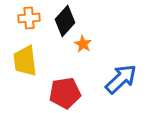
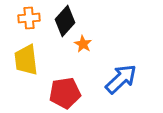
yellow trapezoid: moved 1 px right, 1 px up
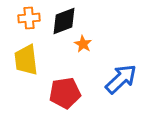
black diamond: moved 1 px left; rotated 28 degrees clockwise
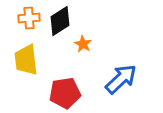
black diamond: moved 4 px left; rotated 12 degrees counterclockwise
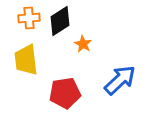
blue arrow: moved 1 px left, 1 px down
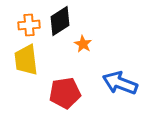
orange cross: moved 7 px down
blue arrow: moved 3 px down; rotated 116 degrees counterclockwise
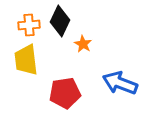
black diamond: rotated 32 degrees counterclockwise
